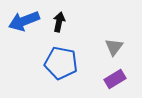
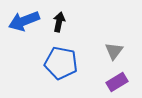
gray triangle: moved 4 px down
purple rectangle: moved 2 px right, 3 px down
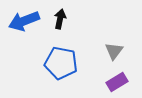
black arrow: moved 1 px right, 3 px up
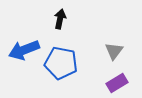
blue arrow: moved 29 px down
purple rectangle: moved 1 px down
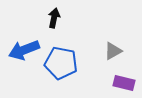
black arrow: moved 6 px left, 1 px up
gray triangle: moved 1 px left; rotated 24 degrees clockwise
purple rectangle: moved 7 px right; rotated 45 degrees clockwise
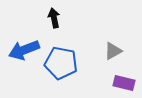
black arrow: rotated 24 degrees counterclockwise
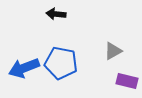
black arrow: moved 2 px right, 4 px up; rotated 72 degrees counterclockwise
blue arrow: moved 18 px down
purple rectangle: moved 3 px right, 2 px up
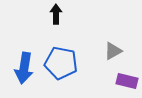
black arrow: rotated 84 degrees clockwise
blue arrow: rotated 60 degrees counterclockwise
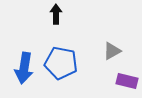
gray triangle: moved 1 px left
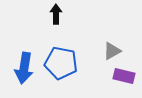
purple rectangle: moved 3 px left, 5 px up
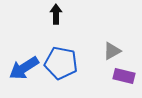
blue arrow: rotated 48 degrees clockwise
